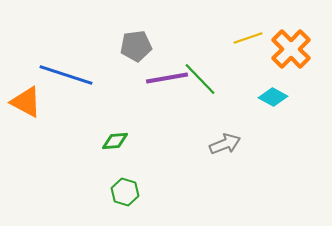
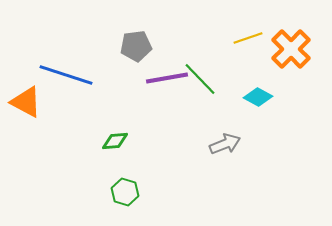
cyan diamond: moved 15 px left
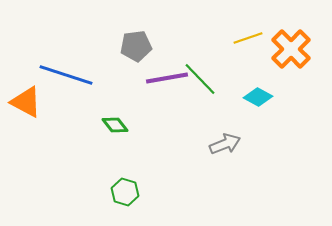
green diamond: moved 16 px up; rotated 56 degrees clockwise
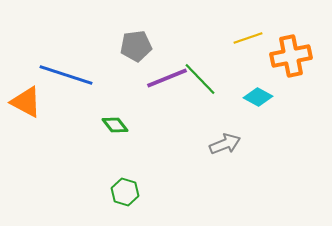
orange cross: moved 7 px down; rotated 33 degrees clockwise
purple line: rotated 12 degrees counterclockwise
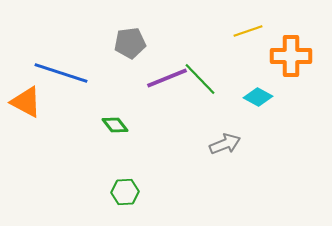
yellow line: moved 7 px up
gray pentagon: moved 6 px left, 3 px up
orange cross: rotated 12 degrees clockwise
blue line: moved 5 px left, 2 px up
green hexagon: rotated 20 degrees counterclockwise
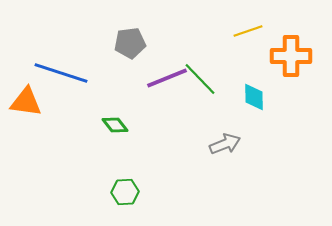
cyan diamond: moved 4 px left; rotated 60 degrees clockwise
orange triangle: rotated 20 degrees counterclockwise
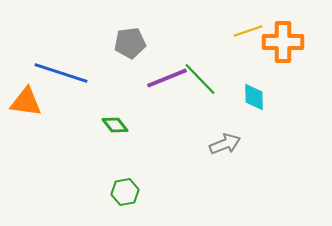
orange cross: moved 8 px left, 14 px up
green hexagon: rotated 8 degrees counterclockwise
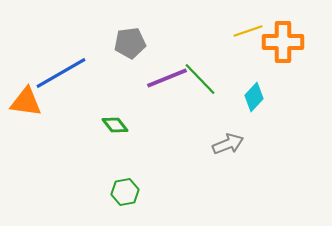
blue line: rotated 48 degrees counterclockwise
cyan diamond: rotated 44 degrees clockwise
gray arrow: moved 3 px right
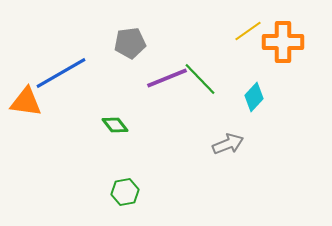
yellow line: rotated 16 degrees counterclockwise
